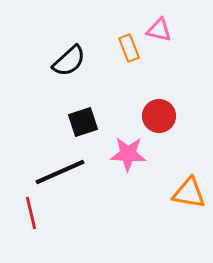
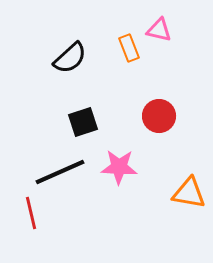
black semicircle: moved 1 px right, 3 px up
pink star: moved 9 px left, 13 px down
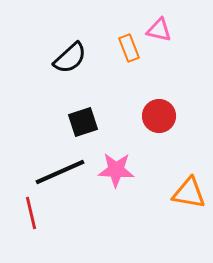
pink star: moved 3 px left, 3 px down
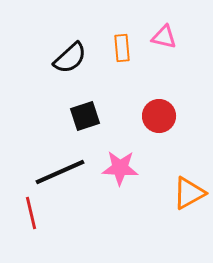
pink triangle: moved 5 px right, 7 px down
orange rectangle: moved 7 px left; rotated 16 degrees clockwise
black square: moved 2 px right, 6 px up
pink star: moved 4 px right, 2 px up
orange triangle: rotated 39 degrees counterclockwise
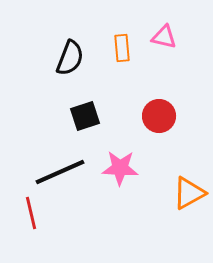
black semicircle: rotated 27 degrees counterclockwise
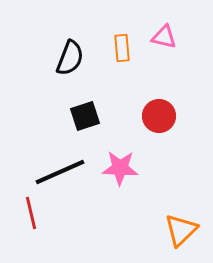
orange triangle: moved 8 px left, 37 px down; rotated 15 degrees counterclockwise
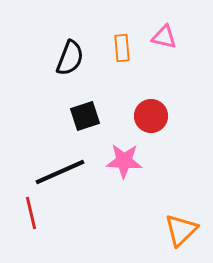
red circle: moved 8 px left
pink star: moved 4 px right, 7 px up
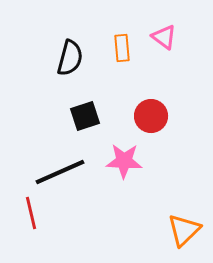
pink triangle: rotated 24 degrees clockwise
black semicircle: rotated 6 degrees counterclockwise
orange triangle: moved 3 px right
